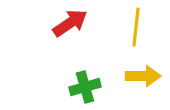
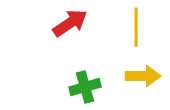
yellow line: rotated 6 degrees counterclockwise
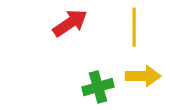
yellow line: moved 2 px left
green cross: moved 13 px right
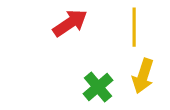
yellow arrow: rotated 108 degrees clockwise
green cross: rotated 24 degrees counterclockwise
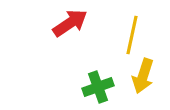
yellow line: moved 2 px left, 8 px down; rotated 12 degrees clockwise
green cross: rotated 20 degrees clockwise
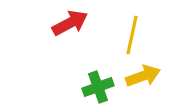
red arrow: rotated 6 degrees clockwise
yellow arrow: rotated 128 degrees counterclockwise
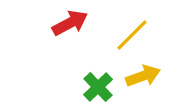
yellow line: rotated 33 degrees clockwise
green cross: rotated 24 degrees counterclockwise
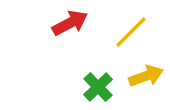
yellow line: moved 1 px left, 3 px up
yellow arrow: moved 3 px right
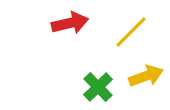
red arrow: rotated 15 degrees clockwise
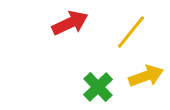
red arrow: rotated 12 degrees counterclockwise
yellow line: rotated 6 degrees counterclockwise
